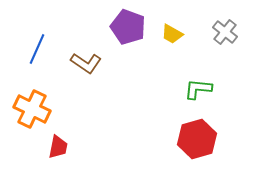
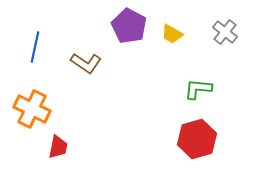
purple pentagon: moved 1 px right, 1 px up; rotated 8 degrees clockwise
blue line: moved 2 px left, 2 px up; rotated 12 degrees counterclockwise
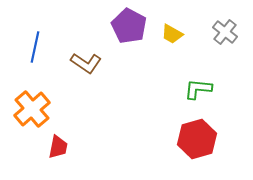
orange cross: rotated 24 degrees clockwise
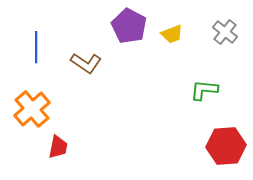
yellow trapezoid: rotated 50 degrees counterclockwise
blue line: moved 1 px right; rotated 12 degrees counterclockwise
green L-shape: moved 6 px right, 1 px down
red hexagon: moved 29 px right, 7 px down; rotated 12 degrees clockwise
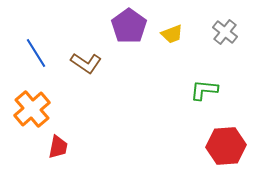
purple pentagon: rotated 8 degrees clockwise
blue line: moved 6 px down; rotated 32 degrees counterclockwise
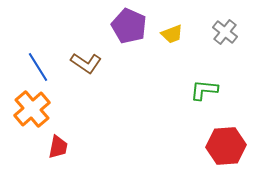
purple pentagon: rotated 12 degrees counterclockwise
blue line: moved 2 px right, 14 px down
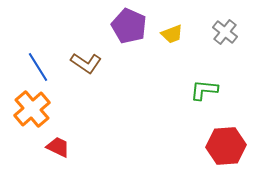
red trapezoid: rotated 75 degrees counterclockwise
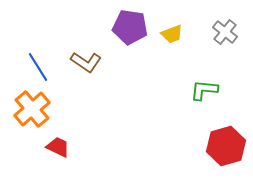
purple pentagon: moved 1 px right, 1 px down; rotated 16 degrees counterclockwise
brown L-shape: moved 1 px up
red hexagon: rotated 12 degrees counterclockwise
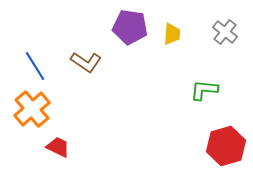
yellow trapezoid: rotated 65 degrees counterclockwise
blue line: moved 3 px left, 1 px up
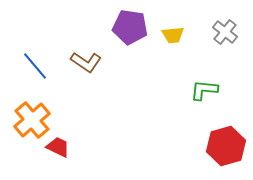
yellow trapezoid: moved 1 px right, 1 px down; rotated 80 degrees clockwise
blue line: rotated 8 degrees counterclockwise
orange cross: moved 11 px down
